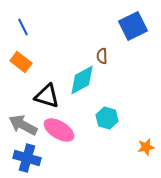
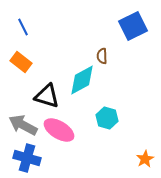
orange star: moved 1 px left, 12 px down; rotated 18 degrees counterclockwise
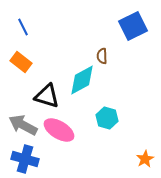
blue cross: moved 2 px left, 1 px down
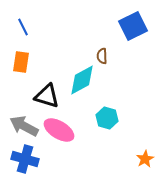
orange rectangle: rotated 60 degrees clockwise
gray arrow: moved 1 px right, 1 px down
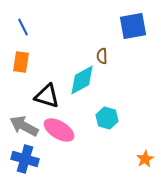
blue square: rotated 16 degrees clockwise
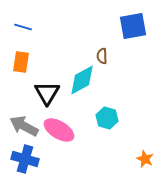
blue line: rotated 48 degrees counterclockwise
black triangle: moved 3 px up; rotated 44 degrees clockwise
orange star: rotated 18 degrees counterclockwise
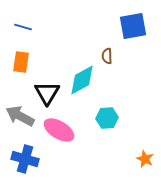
brown semicircle: moved 5 px right
cyan hexagon: rotated 20 degrees counterclockwise
gray arrow: moved 4 px left, 10 px up
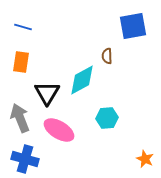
gray arrow: moved 2 px down; rotated 40 degrees clockwise
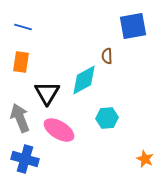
cyan diamond: moved 2 px right
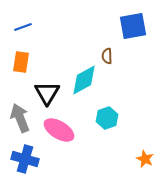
blue line: rotated 36 degrees counterclockwise
cyan hexagon: rotated 15 degrees counterclockwise
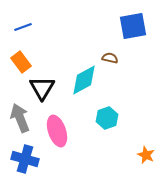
brown semicircle: moved 3 px right, 2 px down; rotated 105 degrees clockwise
orange rectangle: rotated 45 degrees counterclockwise
black triangle: moved 5 px left, 5 px up
pink ellipse: moved 2 px left, 1 px down; rotated 40 degrees clockwise
orange star: moved 1 px right, 4 px up
